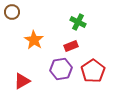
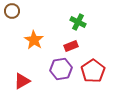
brown circle: moved 1 px up
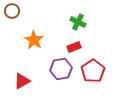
red rectangle: moved 3 px right, 1 px down
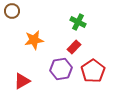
orange star: rotated 30 degrees clockwise
red rectangle: rotated 24 degrees counterclockwise
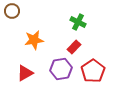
red triangle: moved 3 px right, 8 px up
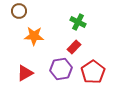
brown circle: moved 7 px right
orange star: moved 4 px up; rotated 12 degrees clockwise
red pentagon: moved 1 px down
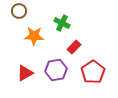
green cross: moved 16 px left, 1 px down
purple hexagon: moved 5 px left, 1 px down
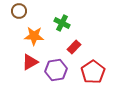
red triangle: moved 5 px right, 11 px up
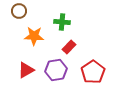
green cross: moved 1 px up; rotated 21 degrees counterclockwise
red rectangle: moved 5 px left
red triangle: moved 4 px left, 8 px down
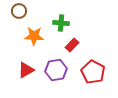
green cross: moved 1 px left, 1 px down
red rectangle: moved 3 px right, 2 px up
red pentagon: rotated 10 degrees counterclockwise
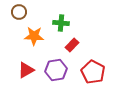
brown circle: moved 1 px down
